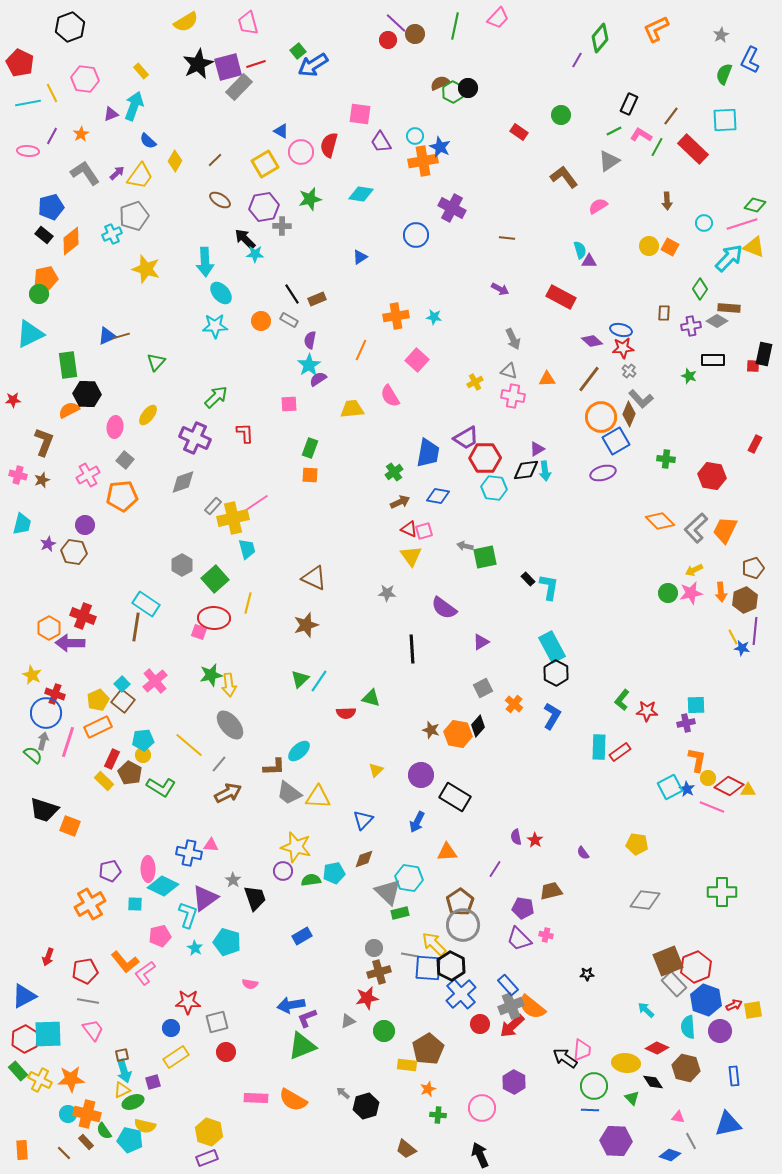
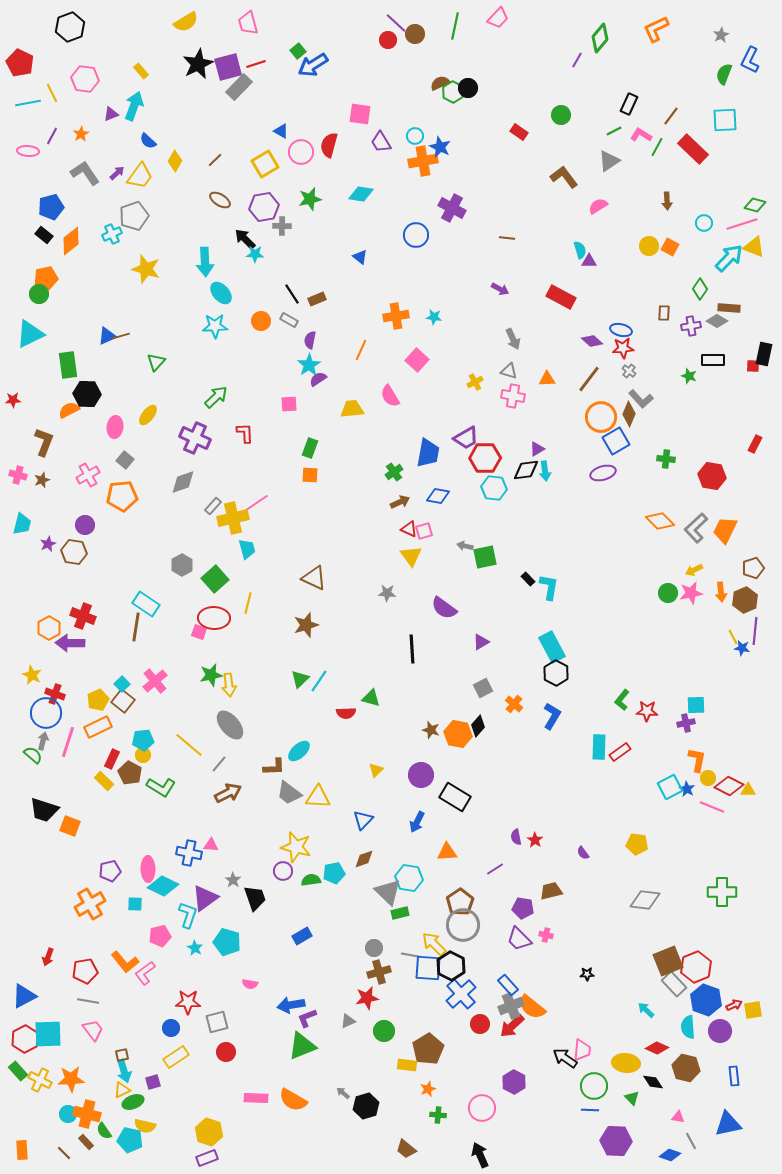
blue triangle at (360, 257): rotated 49 degrees counterclockwise
purple line at (495, 869): rotated 24 degrees clockwise
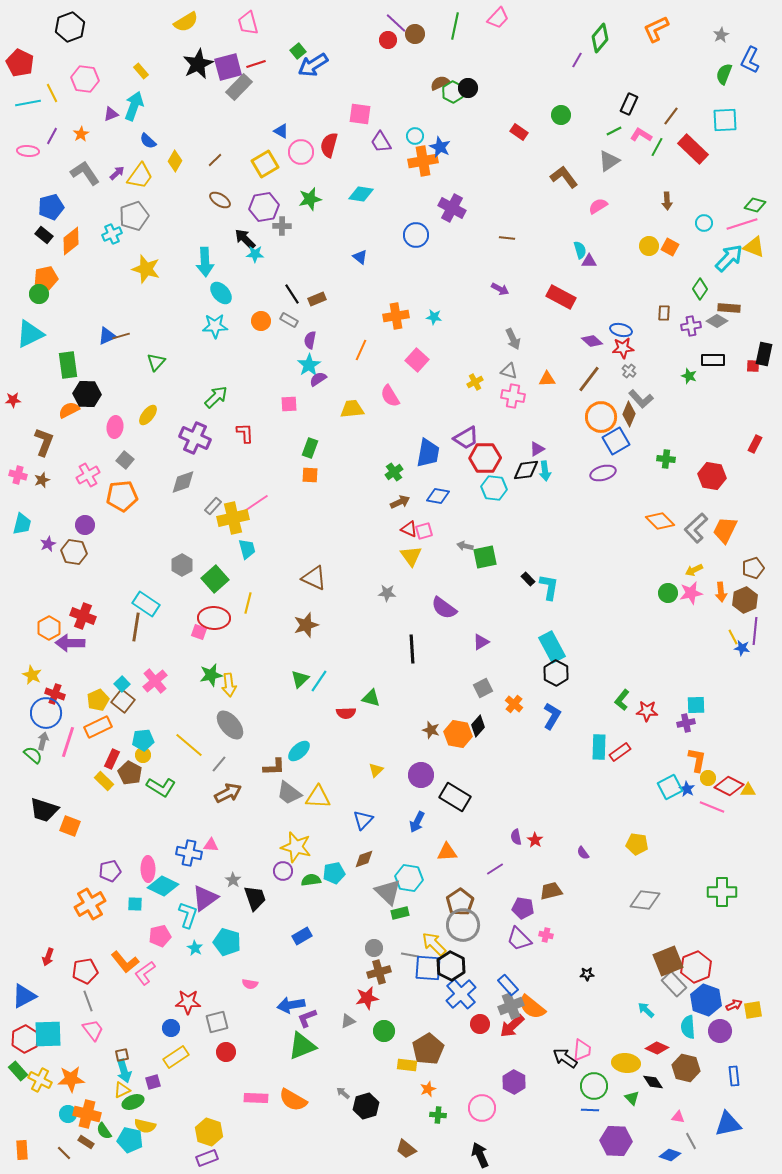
gray line at (88, 1001): rotated 60 degrees clockwise
brown rectangle at (86, 1142): rotated 14 degrees counterclockwise
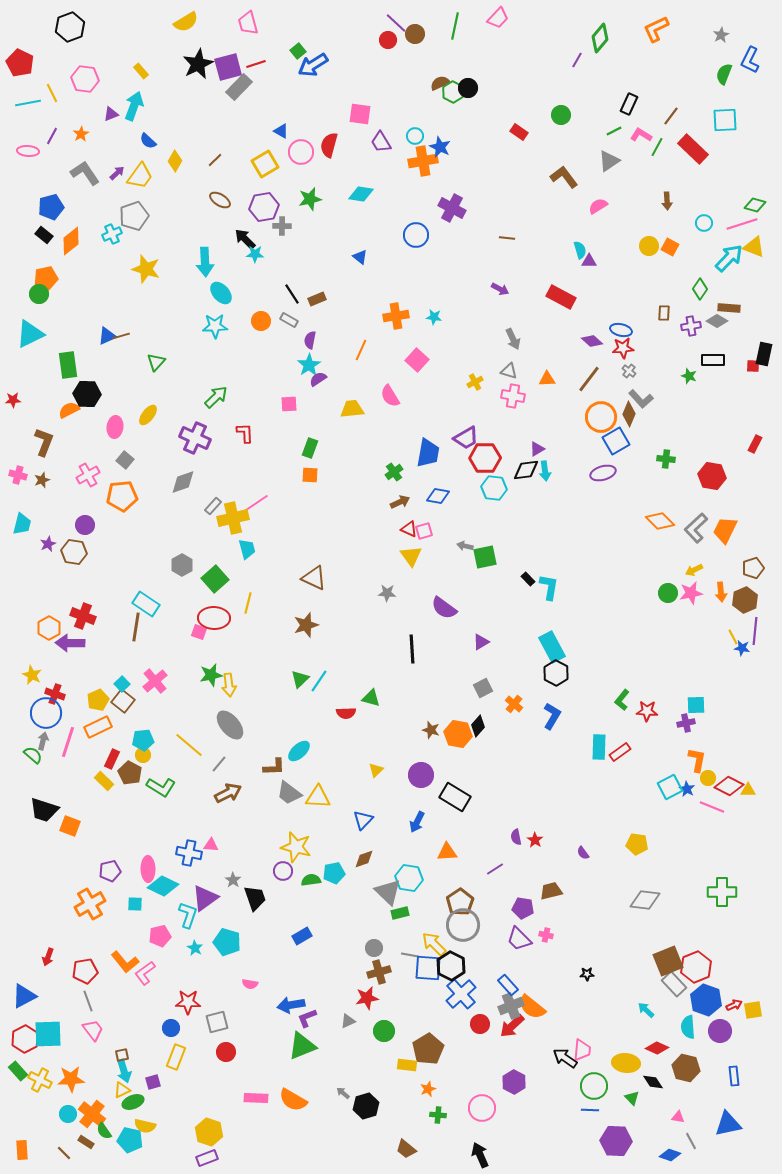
yellow rectangle at (176, 1057): rotated 35 degrees counterclockwise
orange cross at (87, 1114): moved 5 px right; rotated 24 degrees clockwise
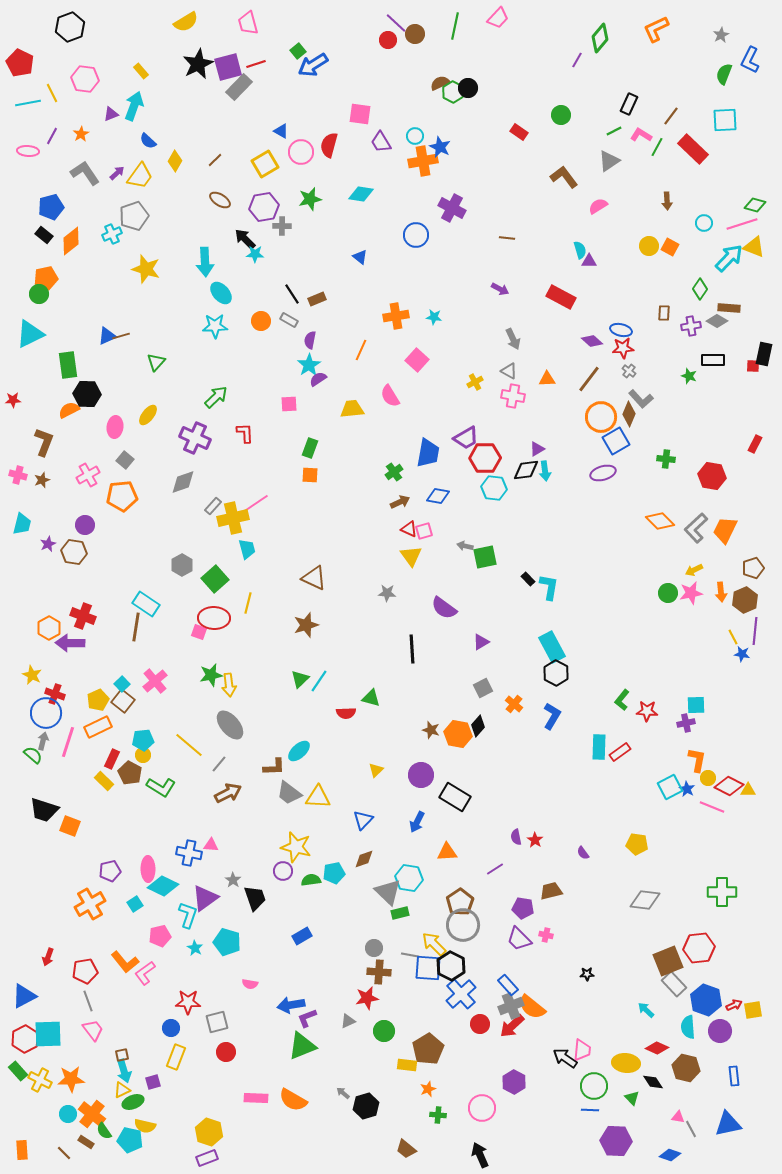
gray triangle at (509, 371): rotated 12 degrees clockwise
blue star at (742, 648): moved 6 px down
cyan square at (135, 904): rotated 35 degrees counterclockwise
red hexagon at (696, 967): moved 3 px right, 19 px up; rotated 16 degrees clockwise
brown cross at (379, 972): rotated 20 degrees clockwise
gray line at (691, 1141): moved 12 px up
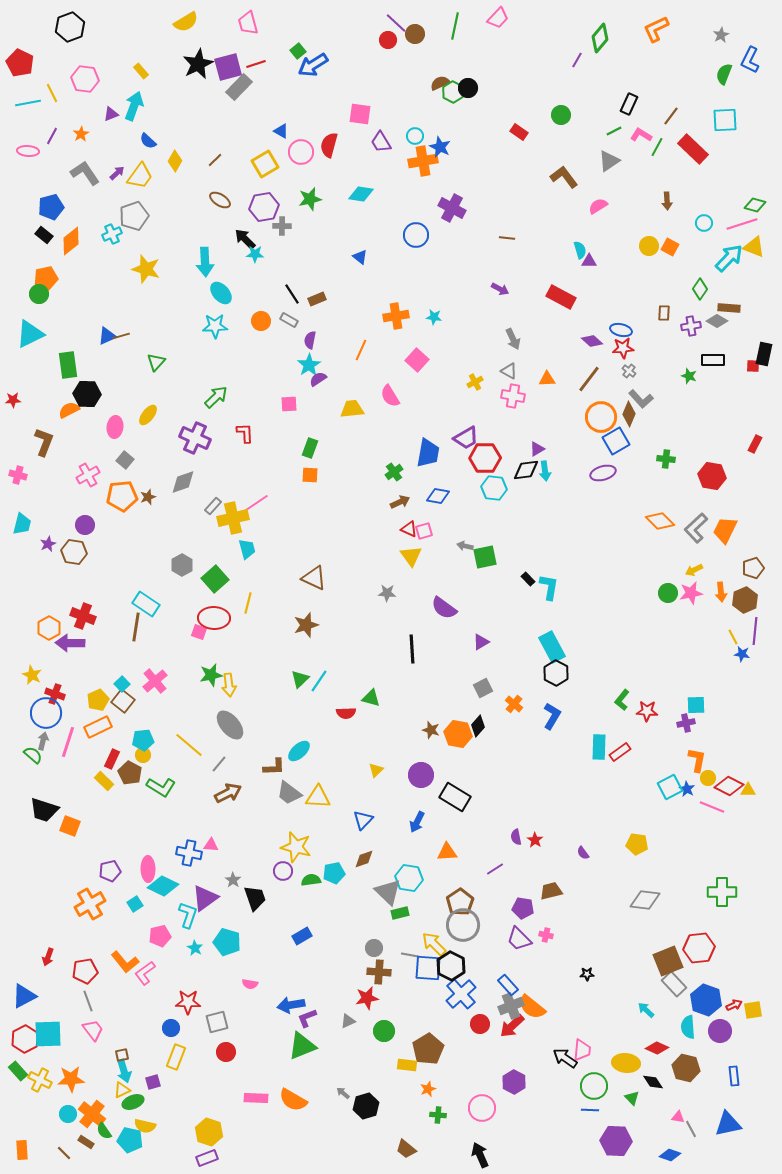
brown star at (42, 480): moved 106 px right, 17 px down
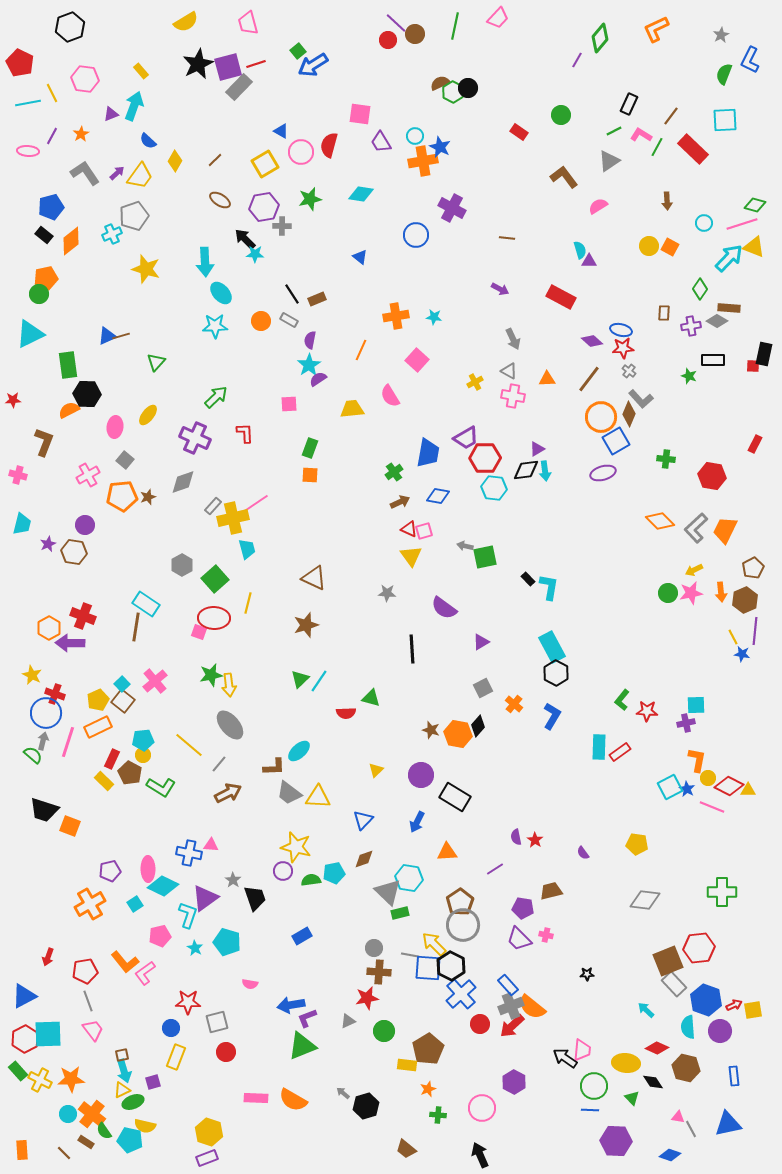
brown pentagon at (753, 568): rotated 10 degrees counterclockwise
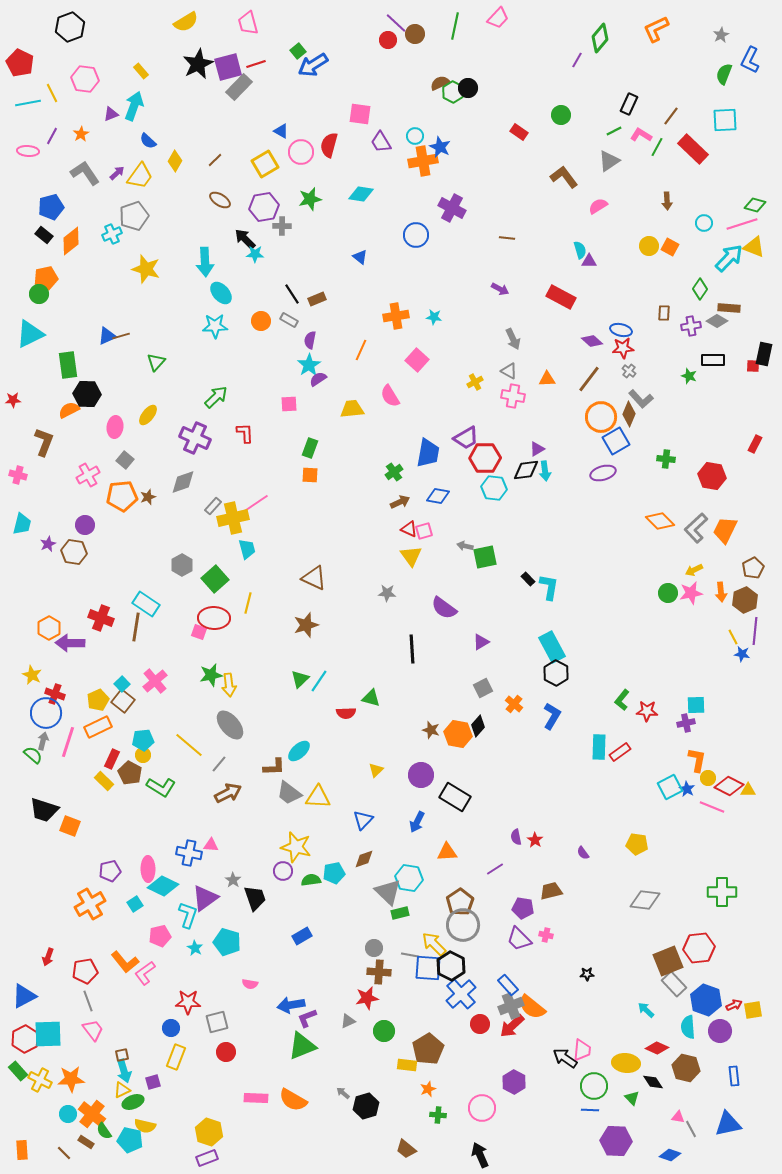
red cross at (83, 616): moved 18 px right, 2 px down
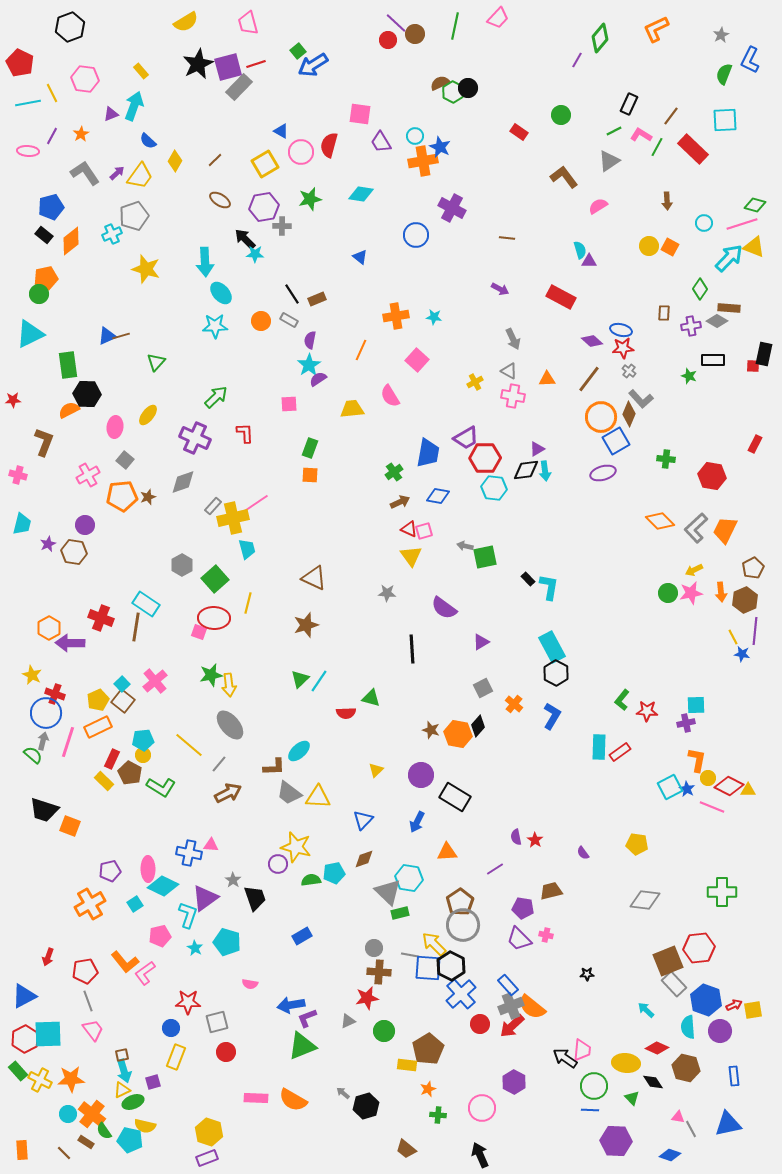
purple circle at (283, 871): moved 5 px left, 7 px up
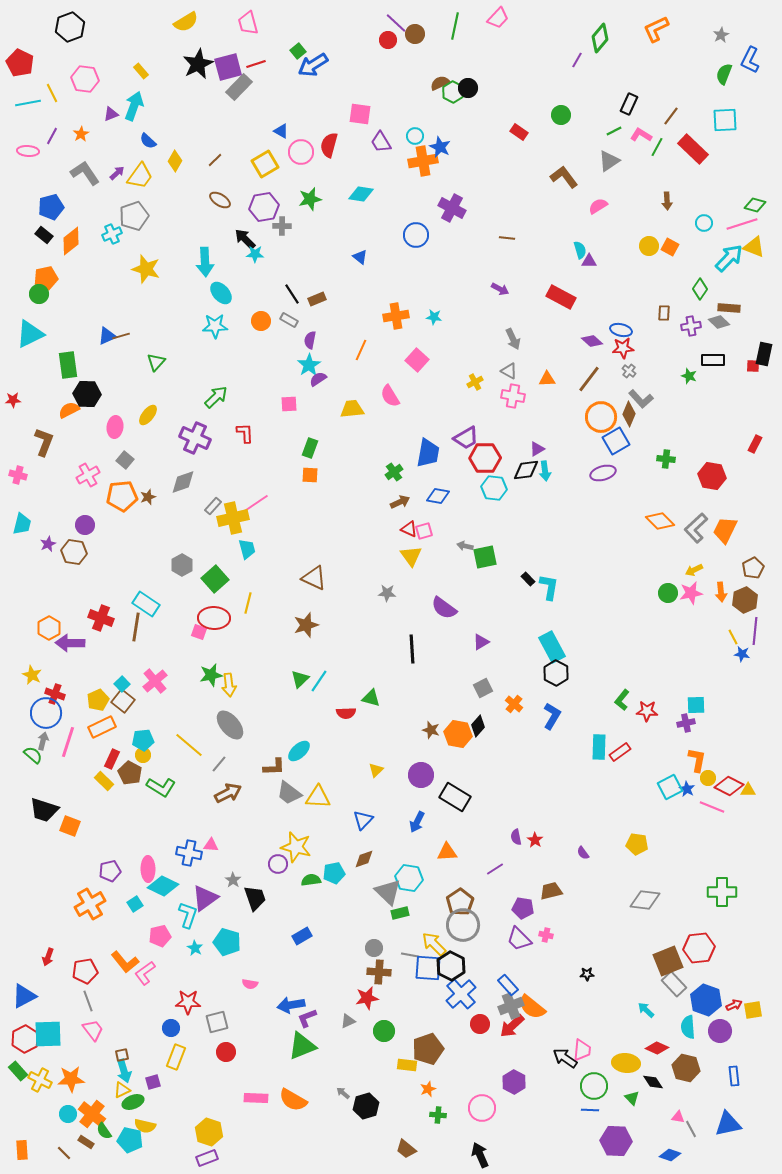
gray diamond at (717, 321): moved 2 px right, 1 px down; rotated 15 degrees clockwise
orange rectangle at (98, 727): moved 4 px right
brown pentagon at (428, 1049): rotated 12 degrees clockwise
